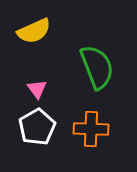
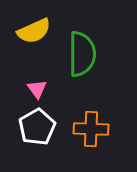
green semicircle: moved 15 px left, 13 px up; rotated 21 degrees clockwise
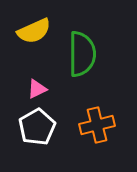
pink triangle: rotated 40 degrees clockwise
orange cross: moved 6 px right, 4 px up; rotated 16 degrees counterclockwise
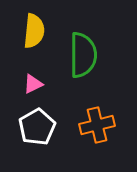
yellow semicircle: rotated 60 degrees counterclockwise
green semicircle: moved 1 px right, 1 px down
pink triangle: moved 4 px left, 5 px up
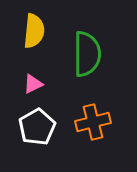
green semicircle: moved 4 px right, 1 px up
orange cross: moved 4 px left, 3 px up
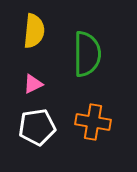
orange cross: rotated 24 degrees clockwise
white pentagon: rotated 21 degrees clockwise
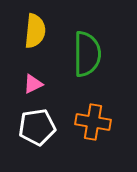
yellow semicircle: moved 1 px right
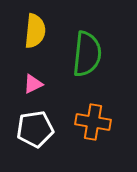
green semicircle: rotated 6 degrees clockwise
white pentagon: moved 2 px left, 2 px down
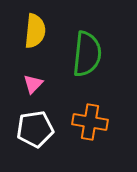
pink triangle: rotated 20 degrees counterclockwise
orange cross: moved 3 px left
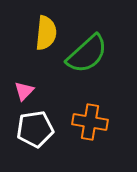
yellow semicircle: moved 11 px right, 2 px down
green semicircle: rotated 42 degrees clockwise
pink triangle: moved 9 px left, 7 px down
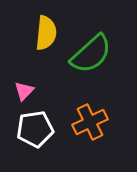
green semicircle: moved 4 px right
orange cross: rotated 36 degrees counterclockwise
